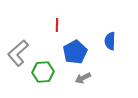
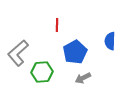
green hexagon: moved 1 px left
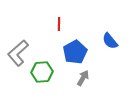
red line: moved 2 px right, 1 px up
blue semicircle: rotated 42 degrees counterclockwise
gray arrow: rotated 147 degrees clockwise
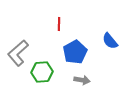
gray arrow: moved 1 px left, 2 px down; rotated 70 degrees clockwise
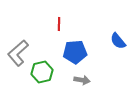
blue semicircle: moved 8 px right
blue pentagon: rotated 25 degrees clockwise
green hexagon: rotated 10 degrees counterclockwise
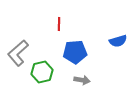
blue semicircle: rotated 66 degrees counterclockwise
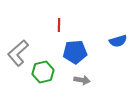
red line: moved 1 px down
green hexagon: moved 1 px right
